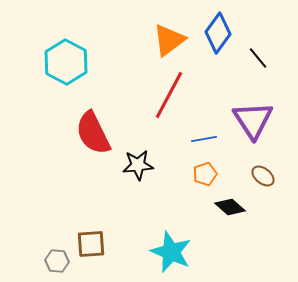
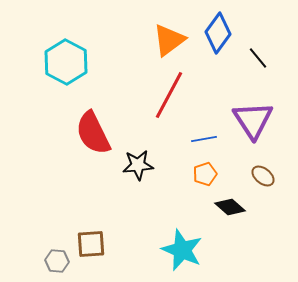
cyan star: moved 11 px right, 2 px up
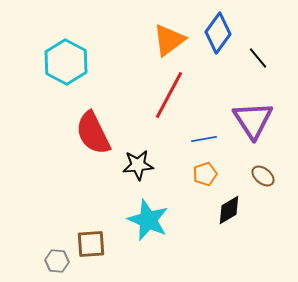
black diamond: moved 1 px left, 3 px down; rotated 72 degrees counterclockwise
cyan star: moved 34 px left, 30 px up
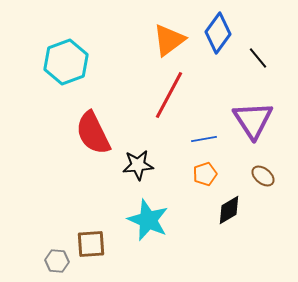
cyan hexagon: rotated 12 degrees clockwise
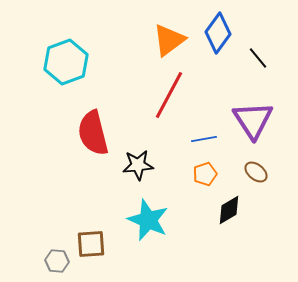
red semicircle: rotated 12 degrees clockwise
brown ellipse: moved 7 px left, 4 px up
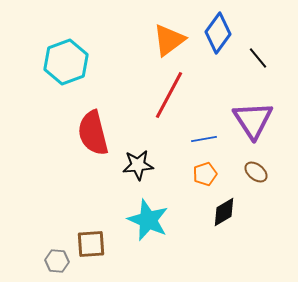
black diamond: moved 5 px left, 2 px down
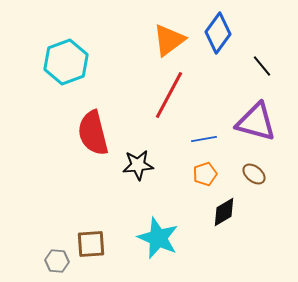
black line: moved 4 px right, 8 px down
purple triangle: moved 3 px right, 2 px down; rotated 42 degrees counterclockwise
brown ellipse: moved 2 px left, 2 px down
cyan star: moved 10 px right, 18 px down
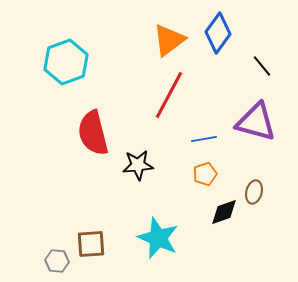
brown ellipse: moved 18 px down; rotated 65 degrees clockwise
black diamond: rotated 12 degrees clockwise
